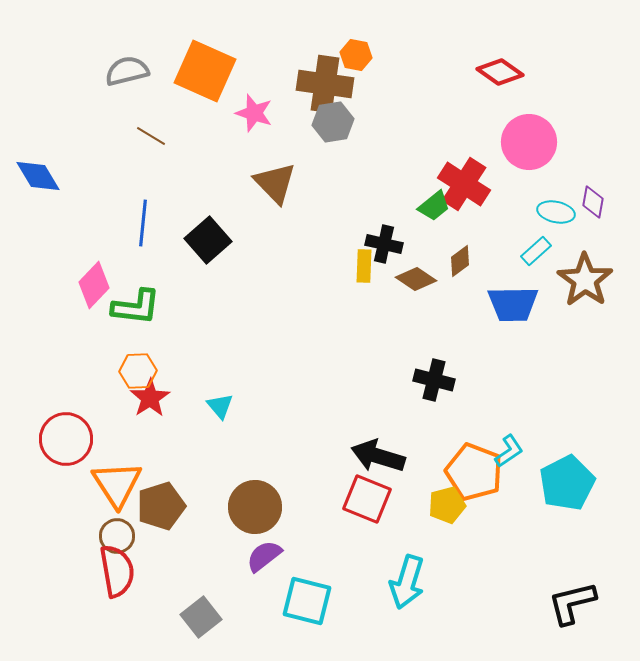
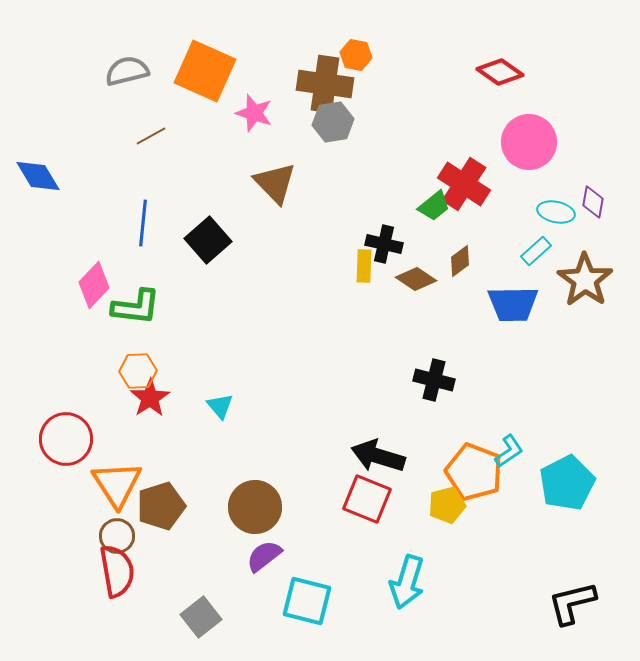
brown line at (151, 136): rotated 60 degrees counterclockwise
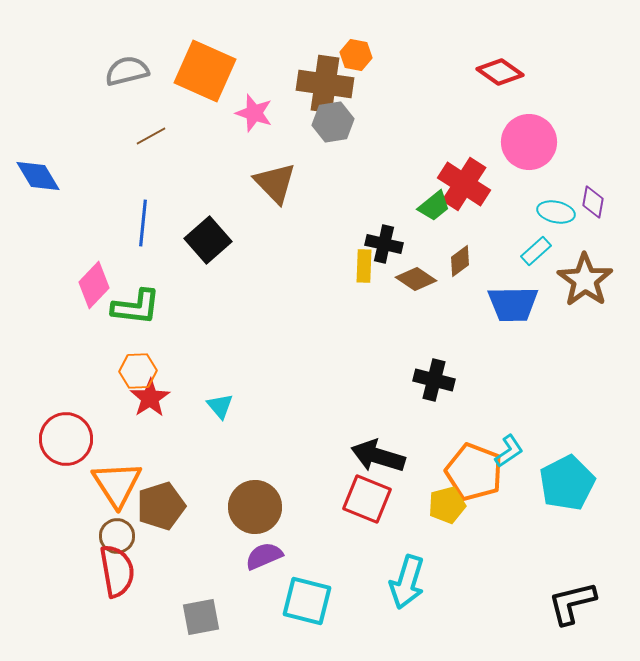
purple semicircle at (264, 556): rotated 15 degrees clockwise
gray square at (201, 617): rotated 27 degrees clockwise
